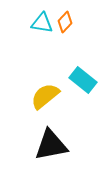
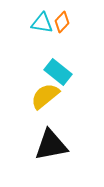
orange diamond: moved 3 px left
cyan rectangle: moved 25 px left, 8 px up
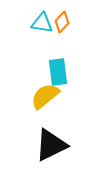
cyan rectangle: rotated 44 degrees clockwise
black triangle: rotated 15 degrees counterclockwise
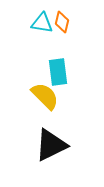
orange diamond: rotated 30 degrees counterclockwise
yellow semicircle: rotated 84 degrees clockwise
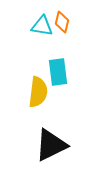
cyan triangle: moved 3 px down
yellow semicircle: moved 7 px left, 4 px up; rotated 52 degrees clockwise
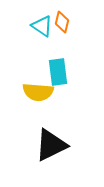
cyan triangle: rotated 25 degrees clockwise
yellow semicircle: rotated 88 degrees clockwise
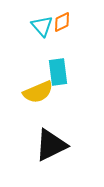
orange diamond: rotated 50 degrees clockwise
cyan triangle: rotated 15 degrees clockwise
yellow semicircle: rotated 28 degrees counterclockwise
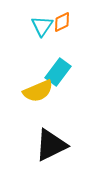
cyan triangle: rotated 15 degrees clockwise
cyan rectangle: rotated 44 degrees clockwise
yellow semicircle: moved 1 px up
